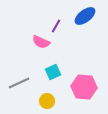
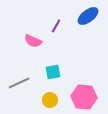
blue ellipse: moved 3 px right
pink semicircle: moved 8 px left, 1 px up
cyan square: rotated 14 degrees clockwise
pink hexagon: moved 10 px down
yellow circle: moved 3 px right, 1 px up
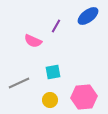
pink hexagon: rotated 10 degrees counterclockwise
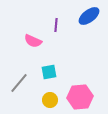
blue ellipse: moved 1 px right
purple line: moved 1 px up; rotated 24 degrees counterclockwise
cyan square: moved 4 px left
gray line: rotated 25 degrees counterclockwise
pink hexagon: moved 4 px left
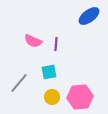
purple line: moved 19 px down
yellow circle: moved 2 px right, 3 px up
